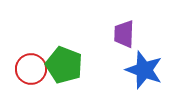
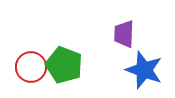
red circle: moved 2 px up
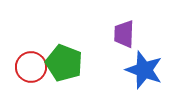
green pentagon: moved 2 px up
